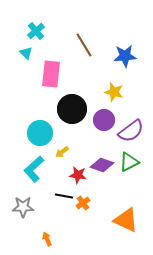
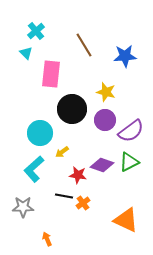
yellow star: moved 8 px left
purple circle: moved 1 px right
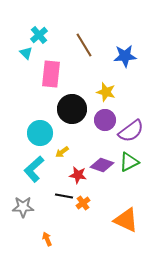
cyan cross: moved 3 px right, 4 px down
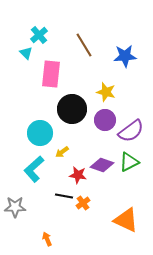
gray star: moved 8 px left
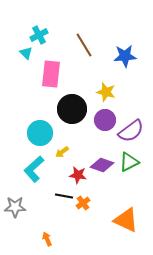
cyan cross: rotated 12 degrees clockwise
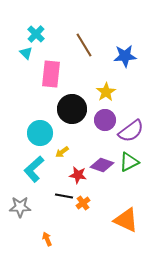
cyan cross: moved 3 px left, 1 px up; rotated 18 degrees counterclockwise
yellow star: rotated 24 degrees clockwise
gray star: moved 5 px right
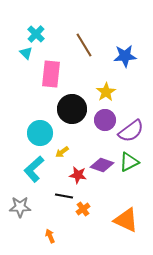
orange cross: moved 6 px down
orange arrow: moved 3 px right, 3 px up
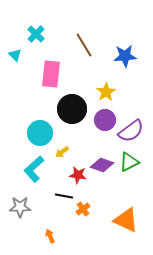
cyan triangle: moved 11 px left, 2 px down
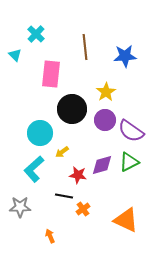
brown line: moved 1 px right, 2 px down; rotated 25 degrees clockwise
purple semicircle: rotated 72 degrees clockwise
purple diamond: rotated 35 degrees counterclockwise
